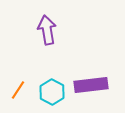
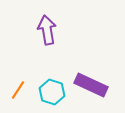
purple rectangle: rotated 32 degrees clockwise
cyan hexagon: rotated 10 degrees counterclockwise
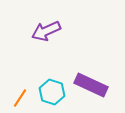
purple arrow: moved 1 px left, 1 px down; rotated 104 degrees counterclockwise
orange line: moved 2 px right, 8 px down
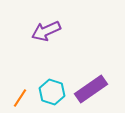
purple rectangle: moved 4 px down; rotated 60 degrees counterclockwise
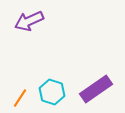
purple arrow: moved 17 px left, 10 px up
purple rectangle: moved 5 px right
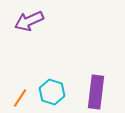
purple rectangle: moved 3 px down; rotated 48 degrees counterclockwise
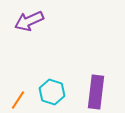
orange line: moved 2 px left, 2 px down
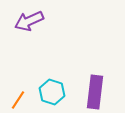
purple rectangle: moved 1 px left
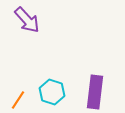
purple arrow: moved 2 px left, 1 px up; rotated 108 degrees counterclockwise
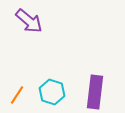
purple arrow: moved 2 px right, 1 px down; rotated 8 degrees counterclockwise
orange line: moved 1 px left, 5 px up
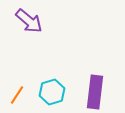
cyan hexagon: rotated 25 degrees clockwise
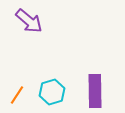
purple rectangle: moved 1 px up; rotated 8 degrees counterclockwise
